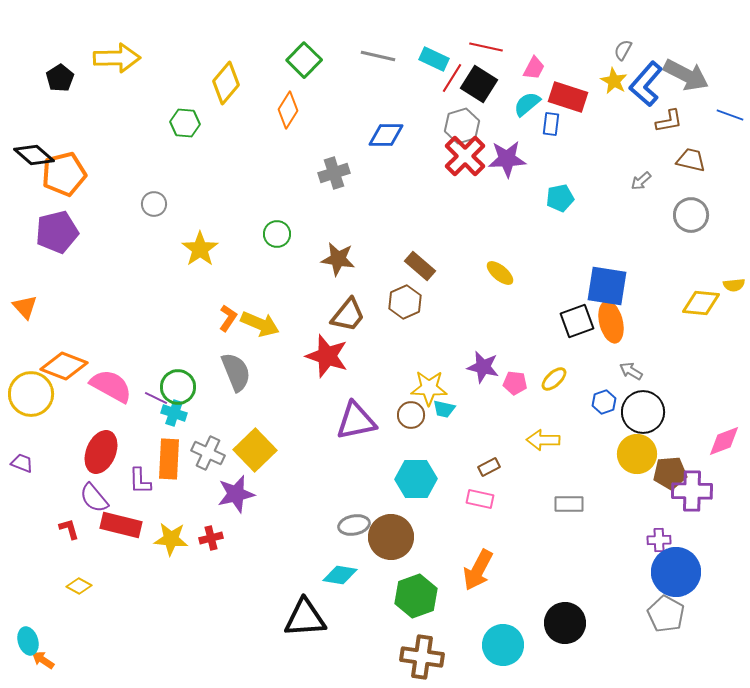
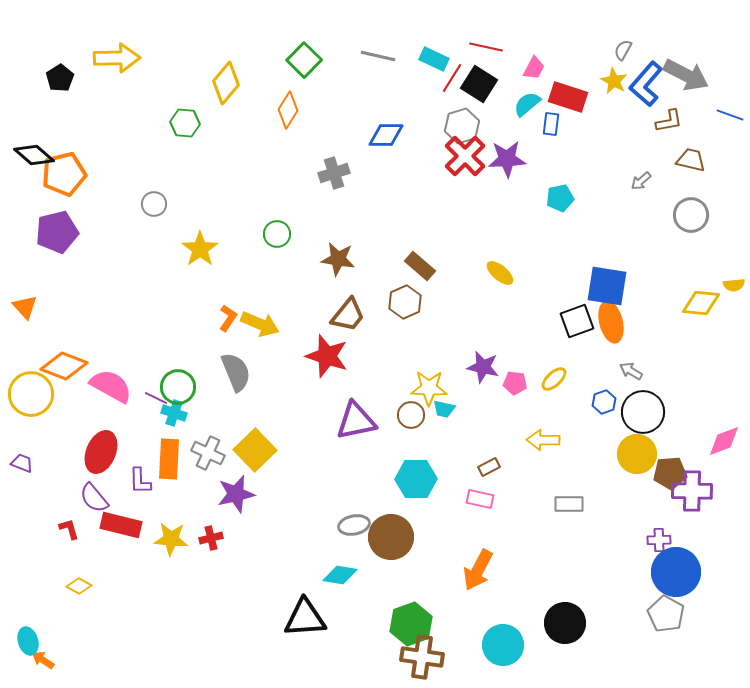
green hexagon at (416, 596): moved 5 px left, 28 px down
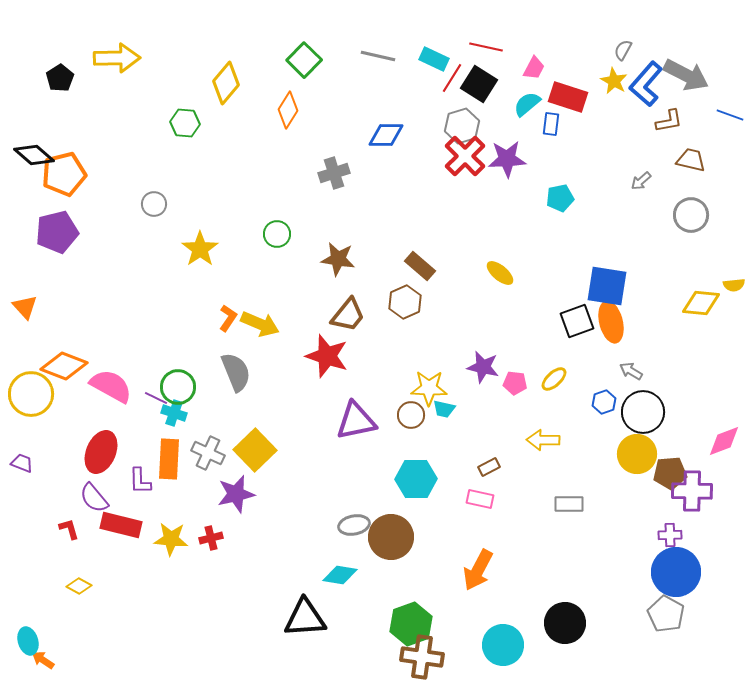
purple cross at (659, 540): moved 11 px right, 5 px up
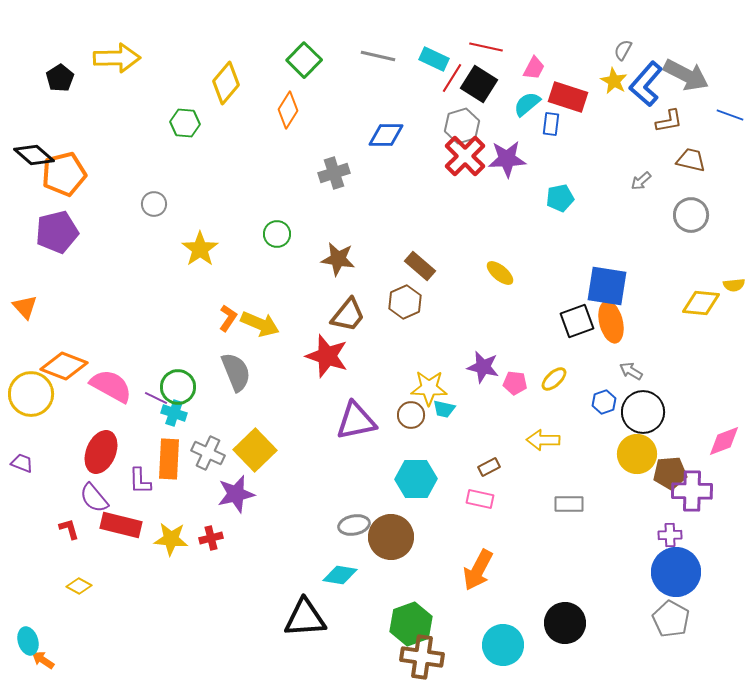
gray pentagon at (666, 614): moved 5 px right, 5 px down
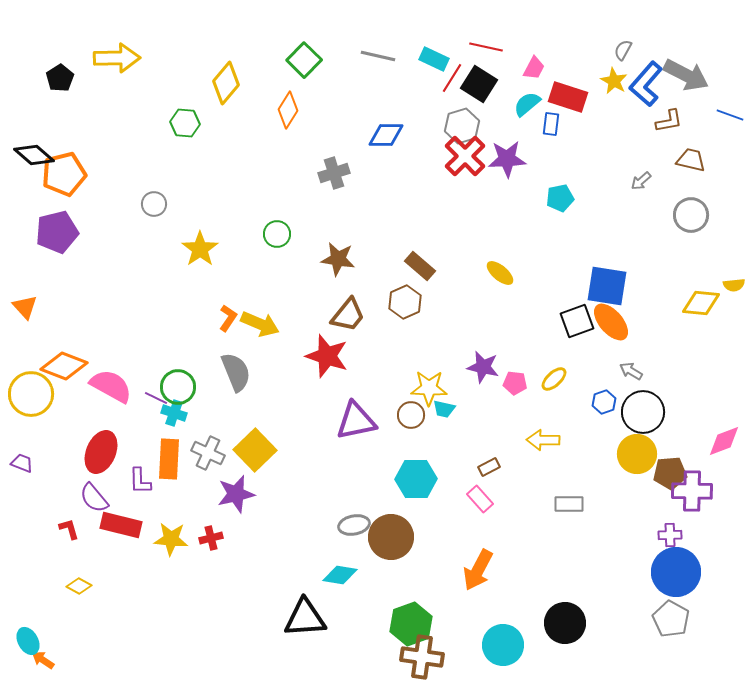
orange ellipse at (611, 322): rotated 27 degrees counterclockwise
pink rectangle at (480, 499): rotated 36 degrees clockwise
cyan ellipse at (28, 641): rotated 12 degrees counterclockwise
